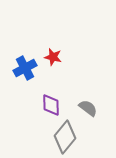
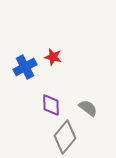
blue cross: moved 1 px up
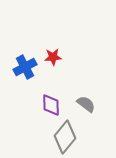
red star: rotated 18 degrees counterclockwise
gray semicircle: moved 2 px left, 4 px up
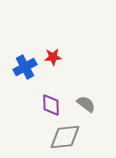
gray diamond: rotated 44 degrees clockwise
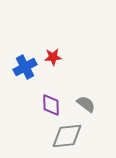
gray diamond: moved 2 px right, 1 px up
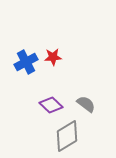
blue cross: moved 1 px right, 5 px up
purple diamond: rotated 45 degrees counterclockwise
gray diamond: rotated 24 degrees counterclockwise
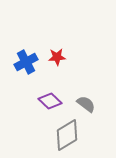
red star: moved 4 px right
purple diamond: moved 1 px left, 4 px up
gray diamond: moved 1 px up
